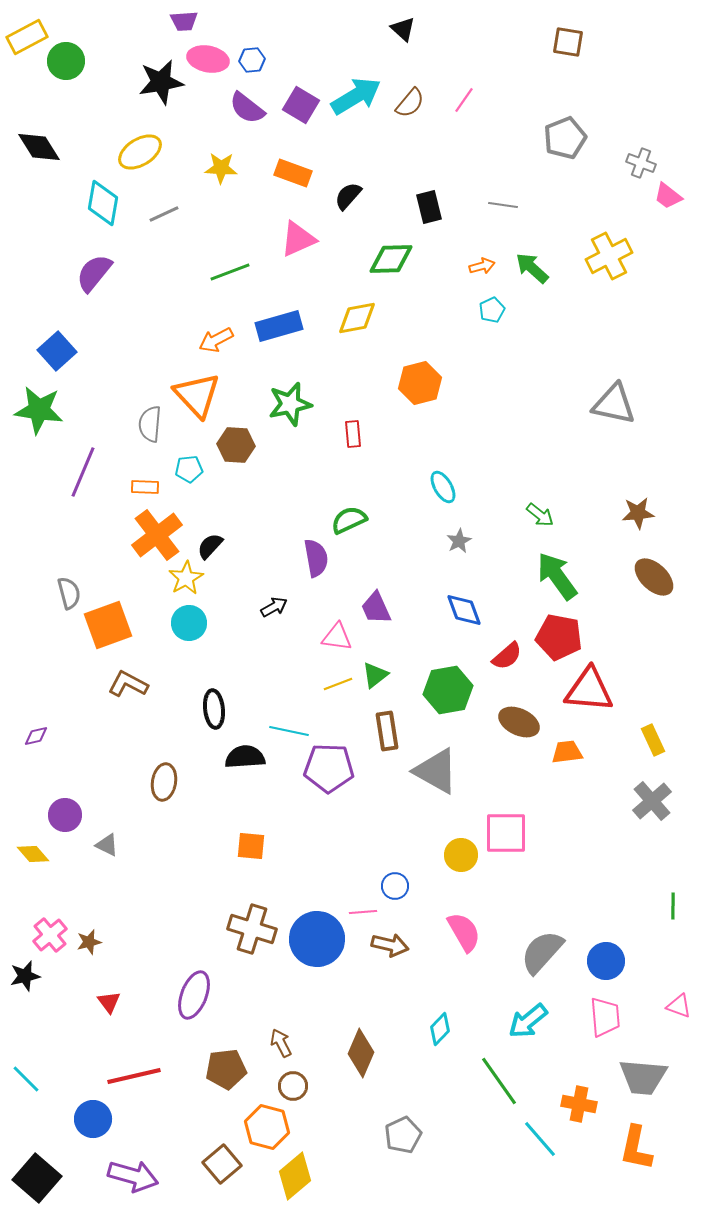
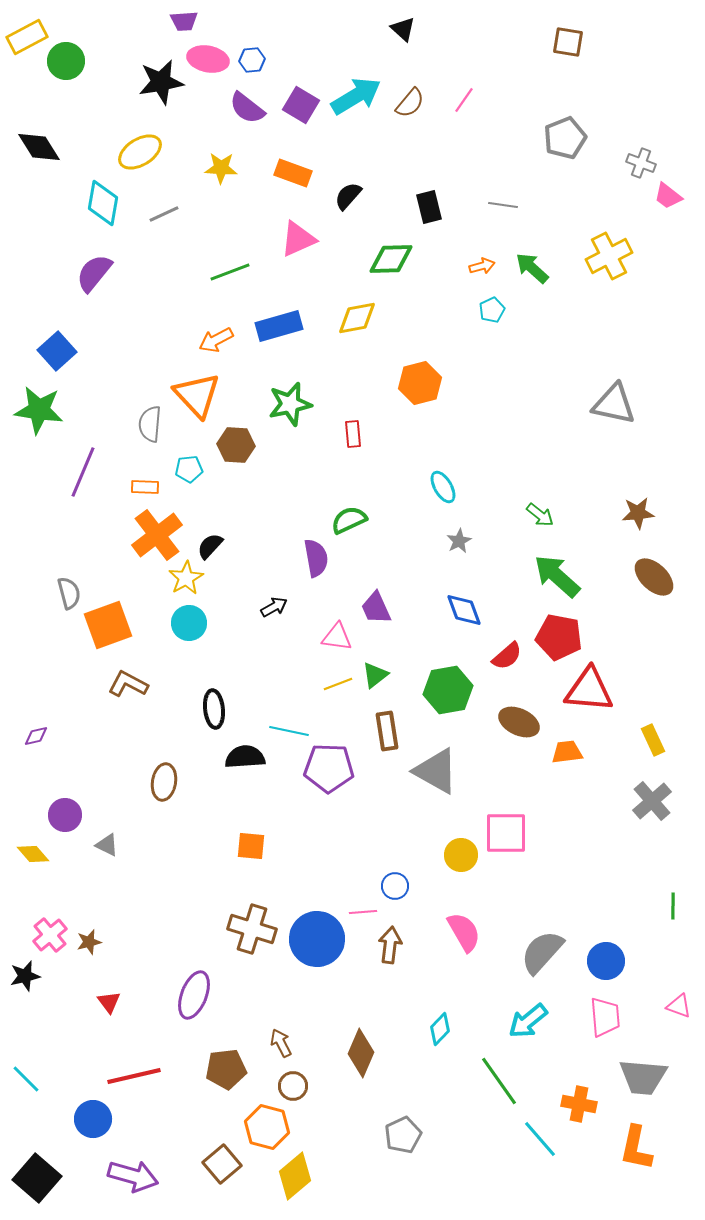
green arrow at (557, 576): rotated 12 degrees counterclockwise
brown arrow at (390, 945): rotated 96 degrees counterclockwise
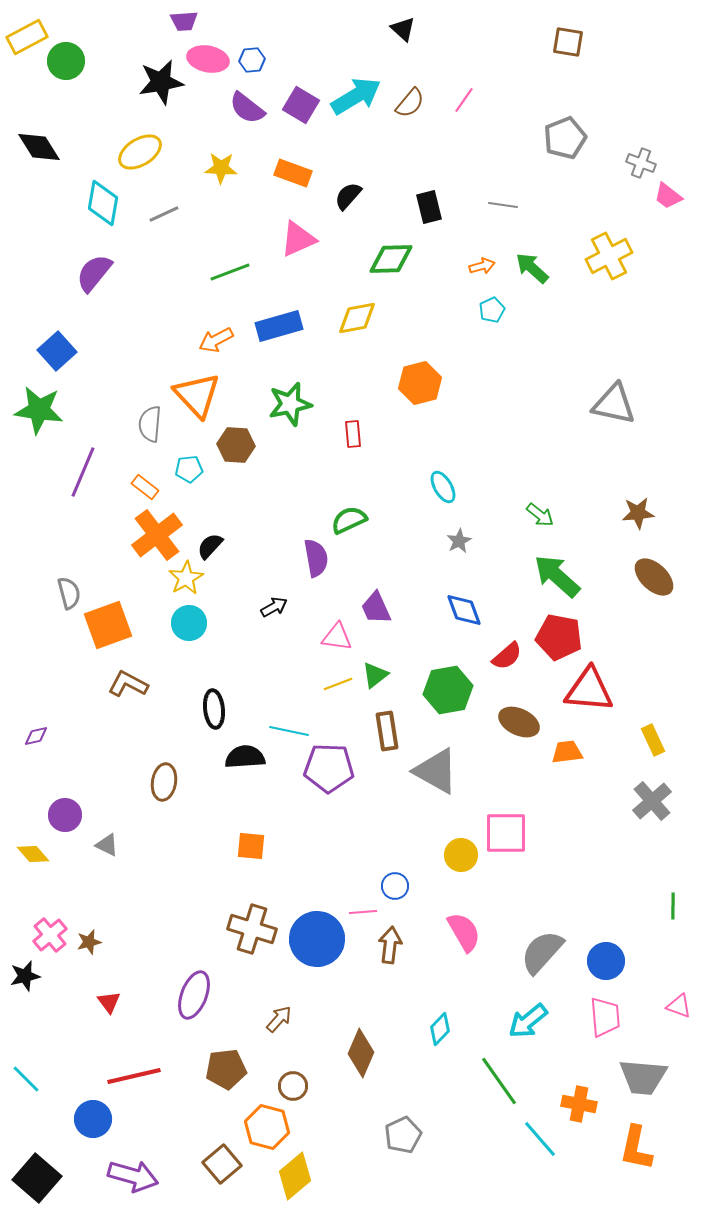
orange rectangle at (145, 487): rotated 36 degrees clockwise
brown arrow at (281, 1043): moved 2 px left, 24 px up; rotated 68 degrees clockwise
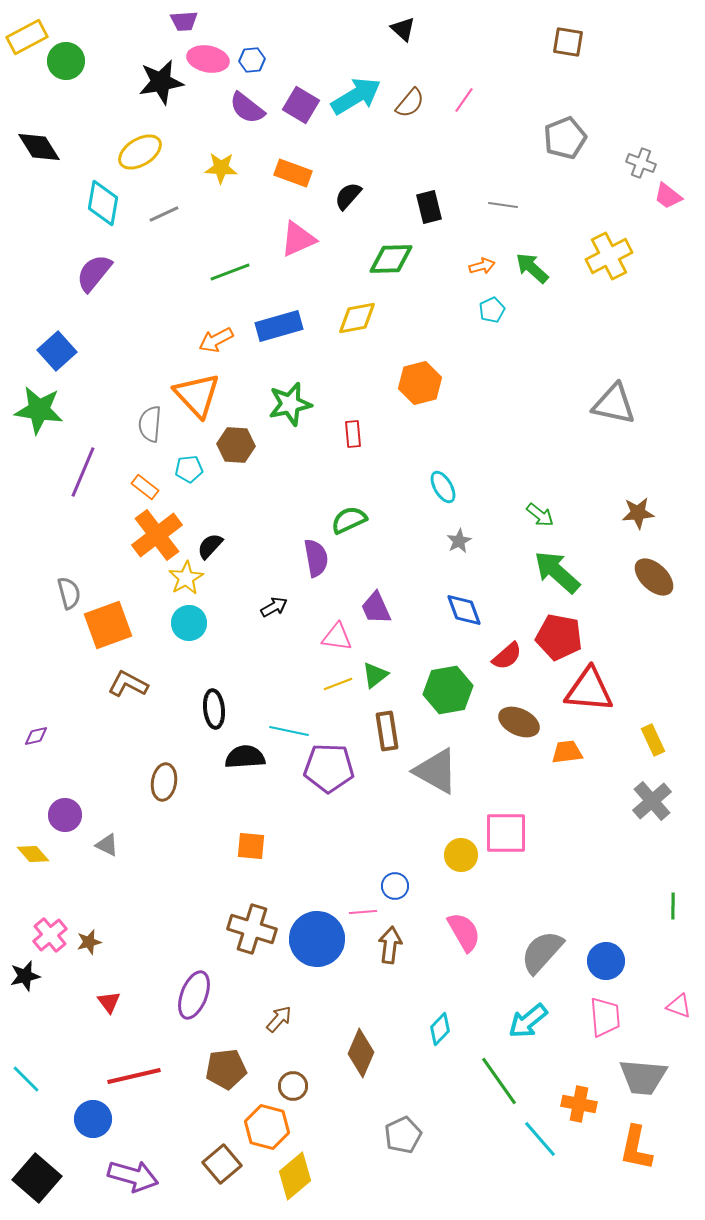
green arrow at (557, 576): moved 4 px up
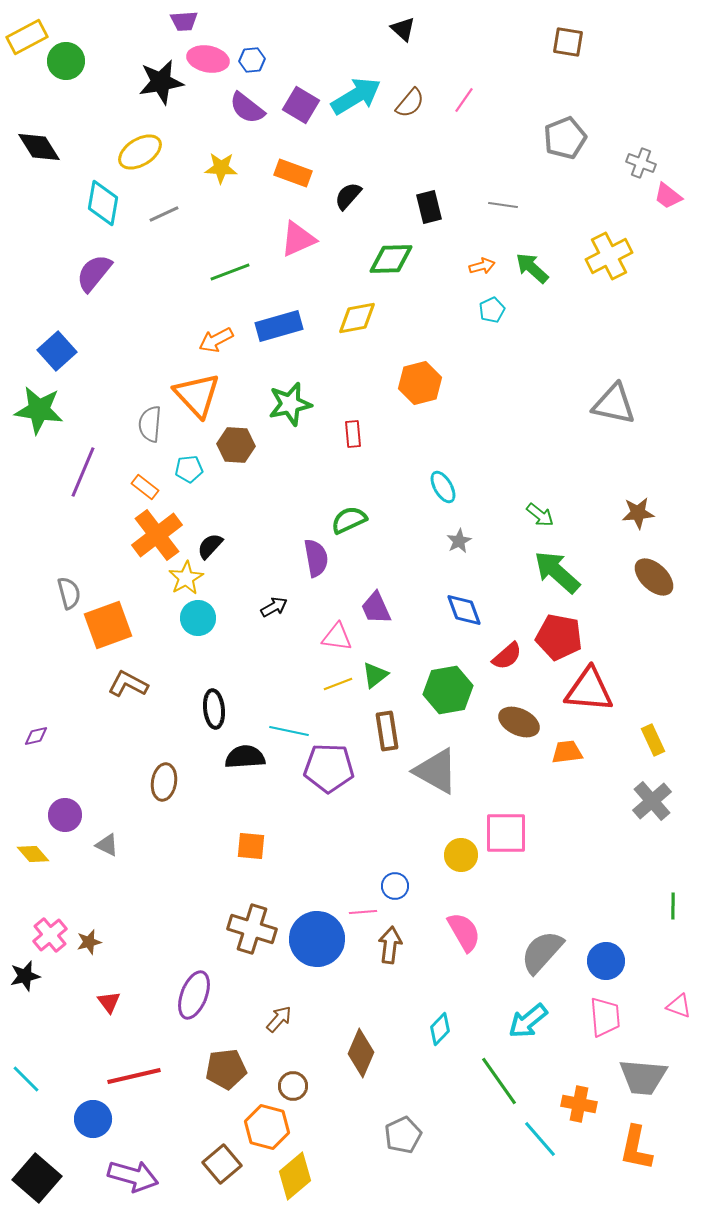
cyan circle at (189, 623): moved 9 px right, 5 px up
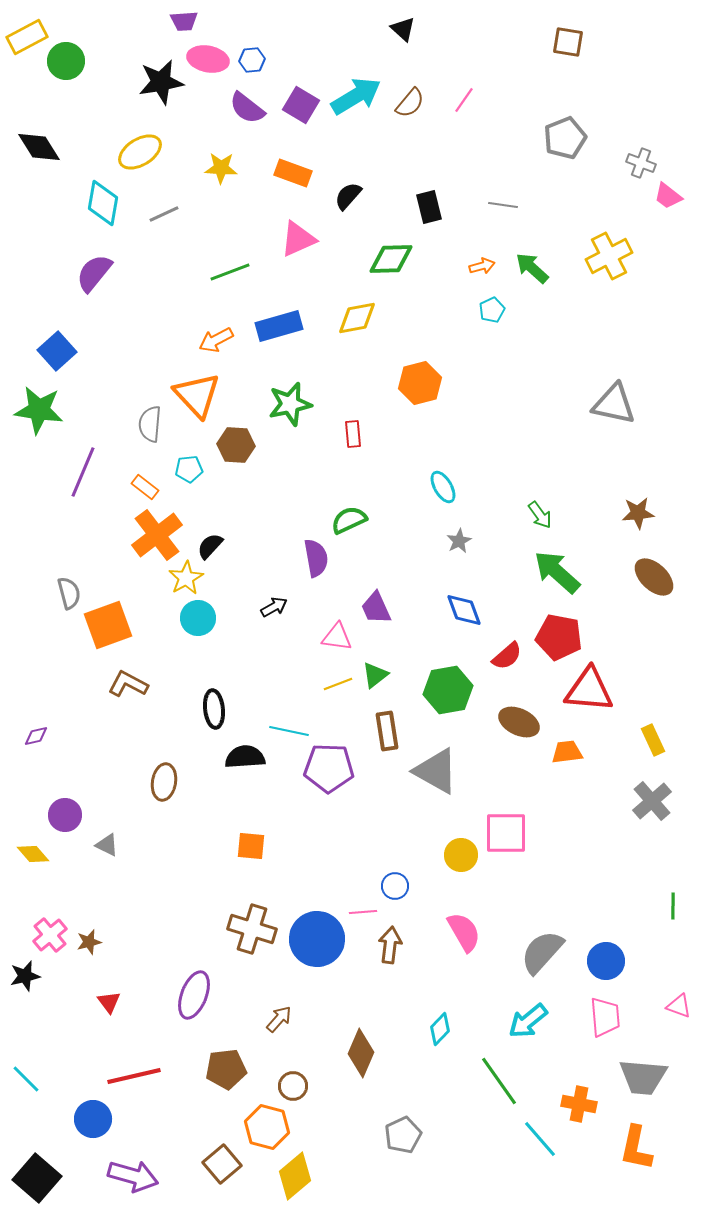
green arrow at (540, 515): rotated 16 degrees clockwise
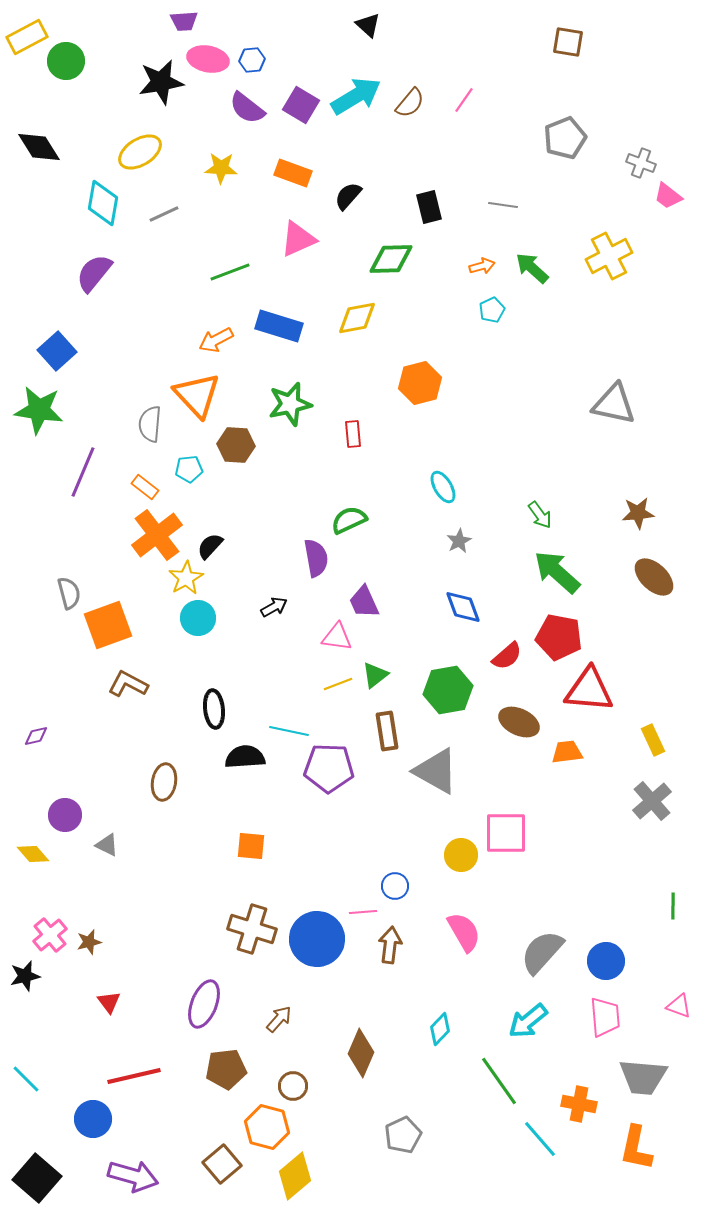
black triangle at (403, 29): moved 35 px left, 4 px up
blue rectangle at (279, 326): rotated 33 degrees clockwise
purple trapezoid at (376, 608): moved 12 px left, 6 px up
blue diamond at (464, 610): moved 1 px left, 3 px up
purple ellipse at (194, 995): moved 10 px right, 9 px down
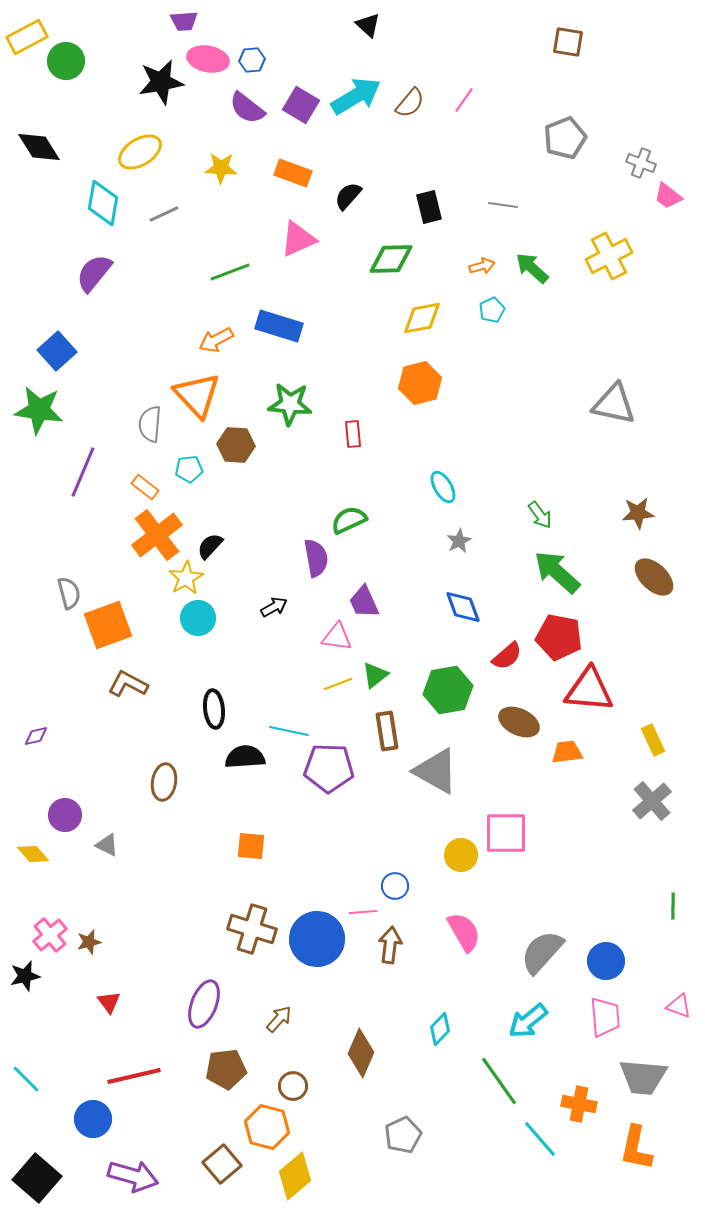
yellow diamond at (357, 318): moved 65 px right
green star at (290, 404): rotated 18 degrees clockwise
